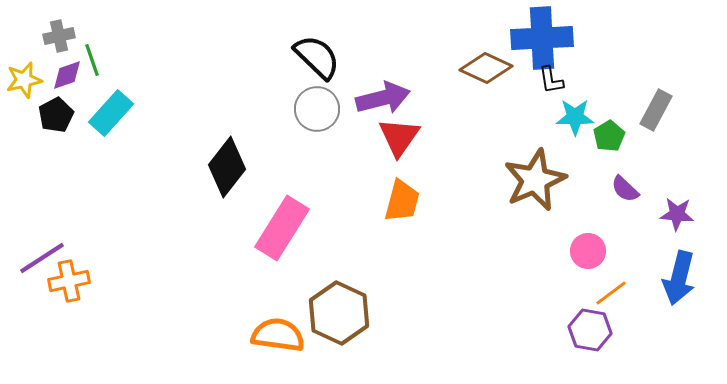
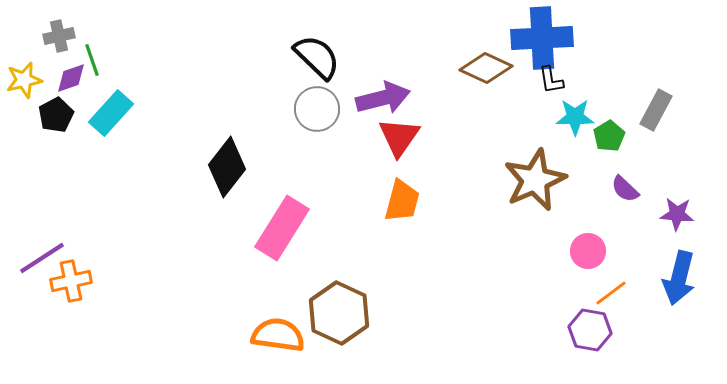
purple diamond: moved 4 px right, 3 px down
orange cross: moved 2 px right
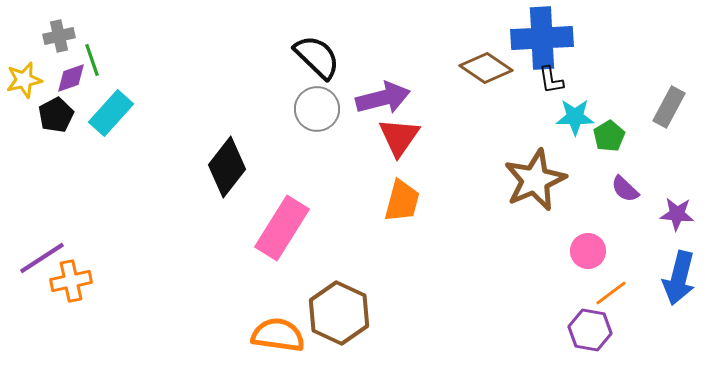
brown diamond: rotated 9 degrees clockwise
gray rectangle: moved 13 px right, 3 px up
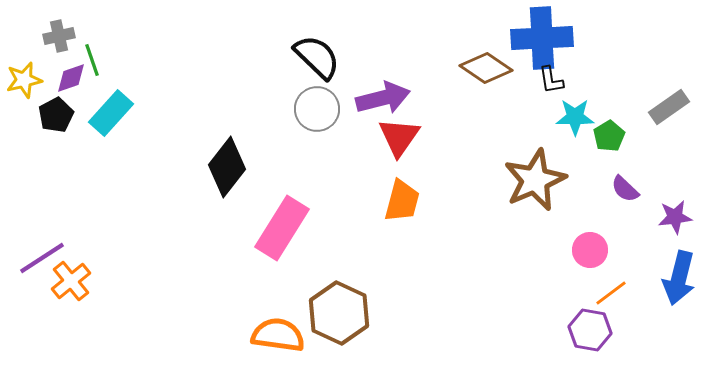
gray rectangle: rotated 27 degrees clockwise
purple star: moved 2 px left, 3 px down; rotated 12 degrees counterclockwise
pink circle: moved 2 px right, 1 px up
orange cross: rotated 27 degrees counterclockwise
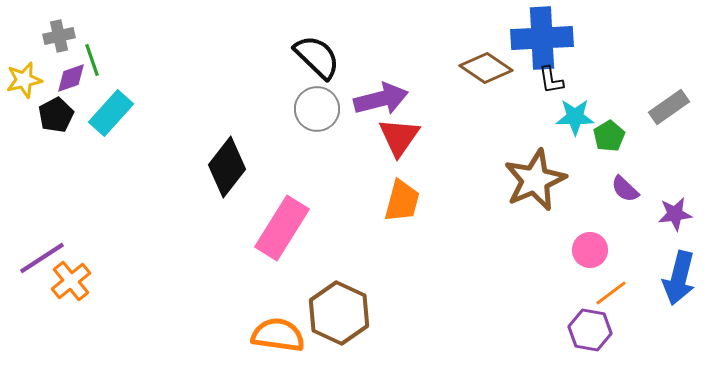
purple arrow: moved 2 px left, 1 px down
purple star: moved 3 px up
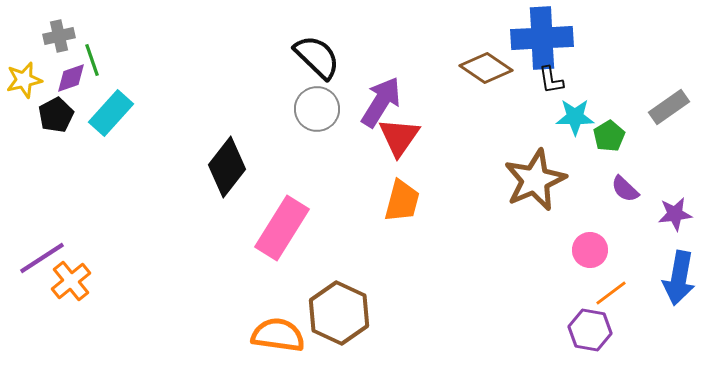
purple arrow: moved 3 px down; rotated 44 degrees counterclockwise
blue arrow: rotated 4 degrees counterclockwise
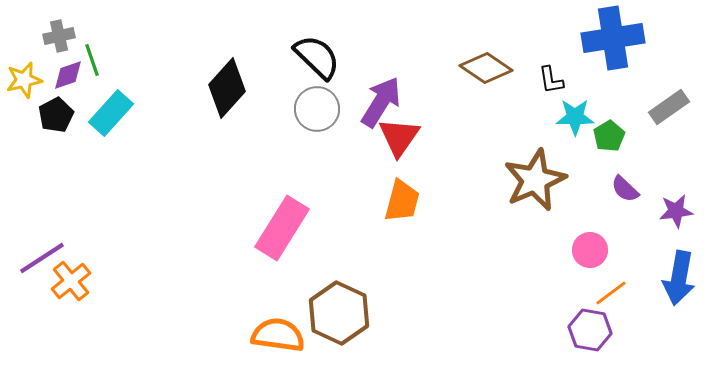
blue cross: moved 71 px right; rotated 6 degrees counterclockwise
purple diamond: moved 3 px left, 3 px up
black diamond: moved 79 px up; rotated 4 degrees clockwise
purple star: moved 1 px right, 3 px up
